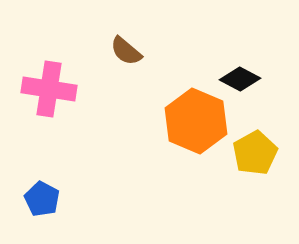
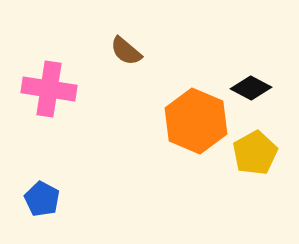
black diamond: moved 11 px right, 9 px down
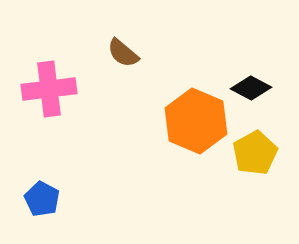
brown semicircle: moved 3 px left, 2 px down
pink cross: rotated 16 degrees counterclockwise
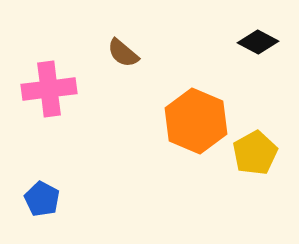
black diamond: moved 7 px right, 46 px up
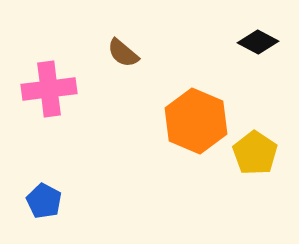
yellow pentagon: rotated 9 degrees counterclockwise
blue pentagon: moved 2 px right, 2 px down
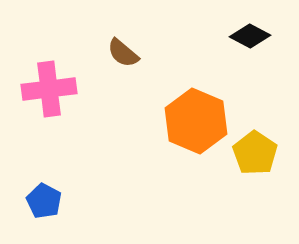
black diamond: moved 8 px left, 6 px up
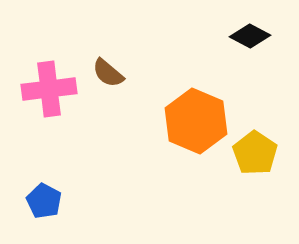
brown semicircle: moved 15 px left, 20 px down
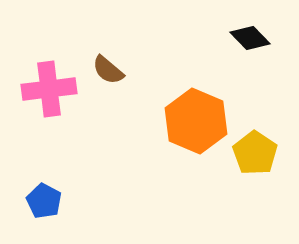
black diamond: moved 2 px down; rotated 18 degrees clockwise
brown semicircle: moved 3 px up
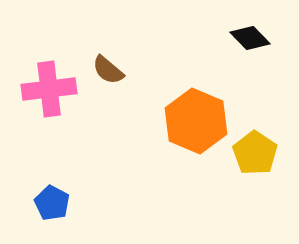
blue pentagon: moved 8 px right, 2 px down
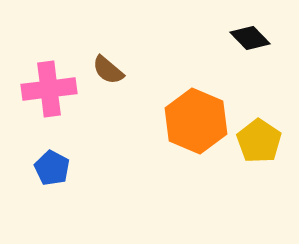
yellow pentagon: moved 4 px right, 12 px up
blue pentagon: moved 35 px up
